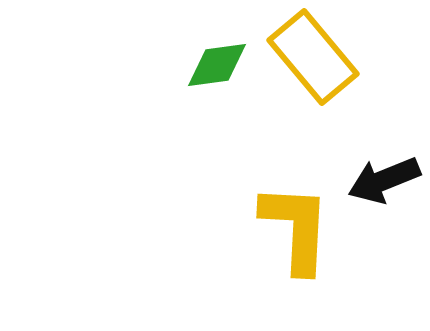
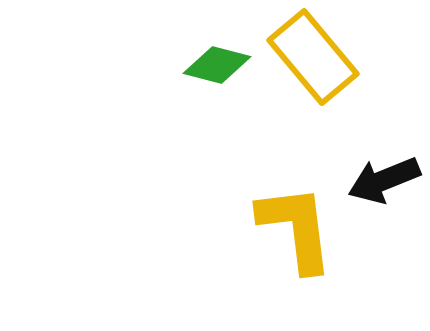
green diamond: rotated 22 degrees clockwise
yellow L-shape: rotated 10 degrees counterclockwise
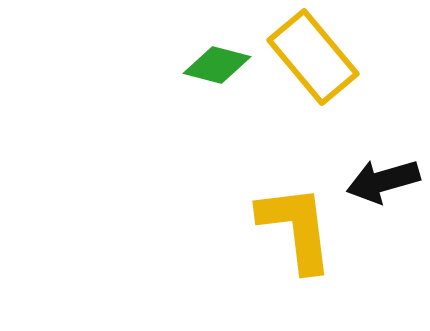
black arrow: moved 1 px left, 1 px down; rotated 6 degrees clockwise
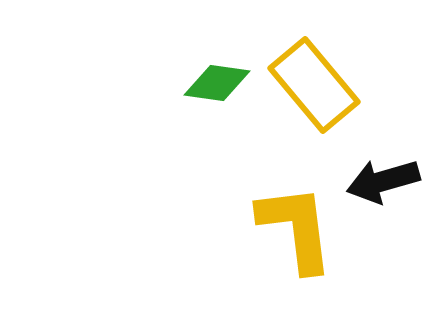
yellow rectangle: moved 1 px right, 28 px down
green diamond: moved 18 px down; rotated 6 degrees counterclockwise
